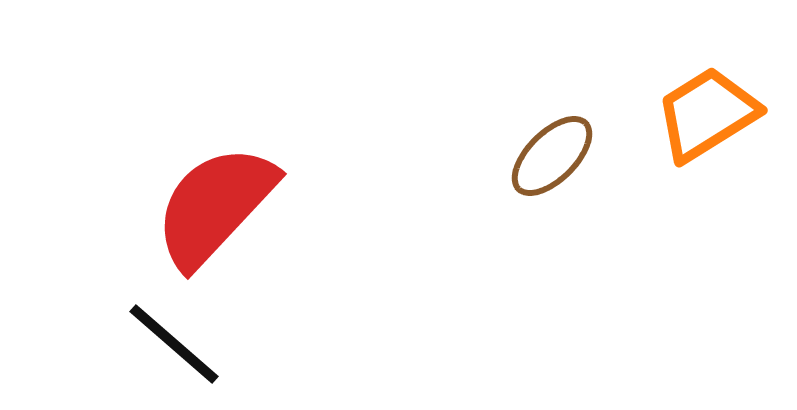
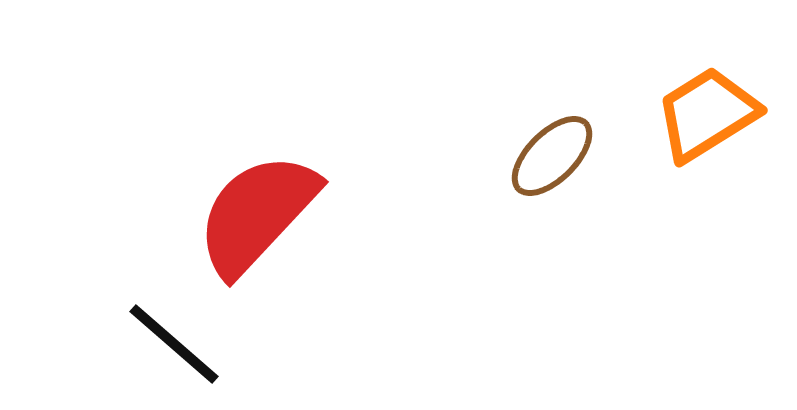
red semicircle: moved 42 px right, 8 px down
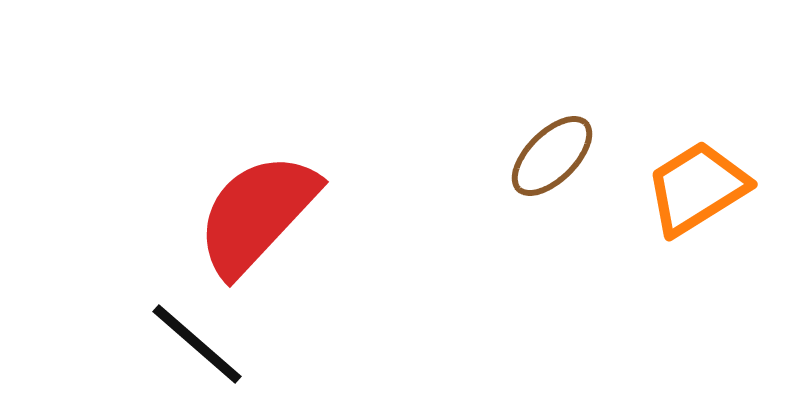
orange trapezoid: moved 10 px left, 74 px down
black line: moved 23 px right
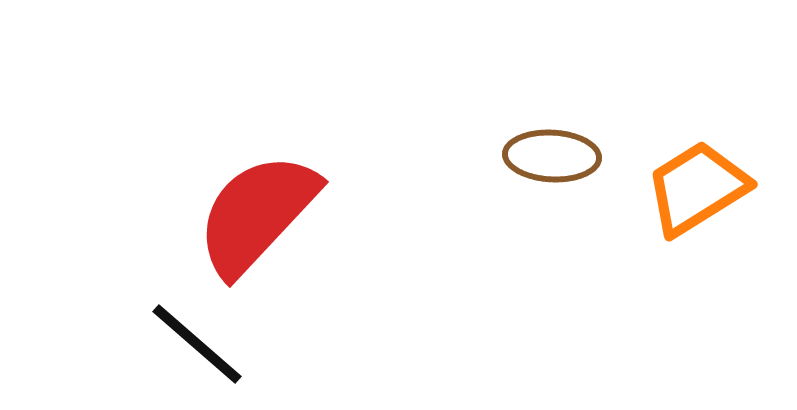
brown ellipse: rotated 48 degrees clockwise
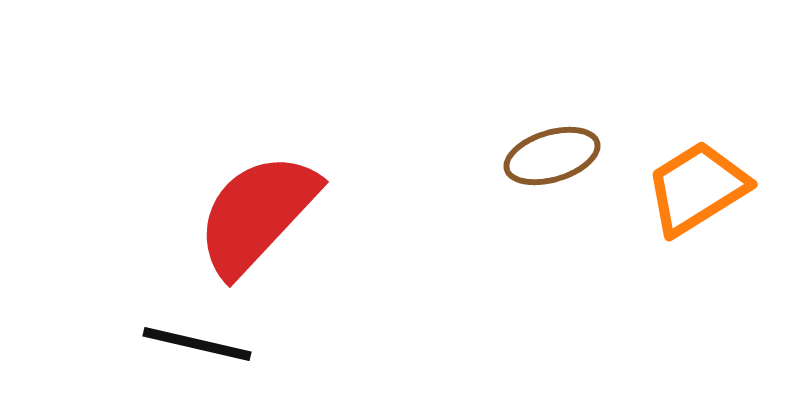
brown ellipse: rotated 20 degrees counterclockwise
black line: rotated 28 degrees counterclockwise
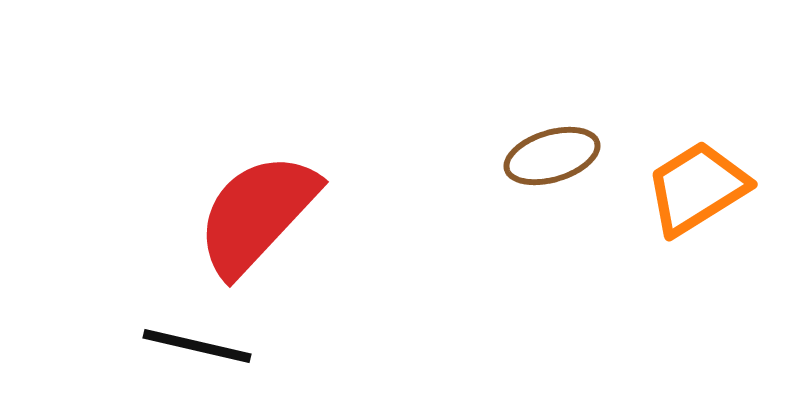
black line: moved 2 px down
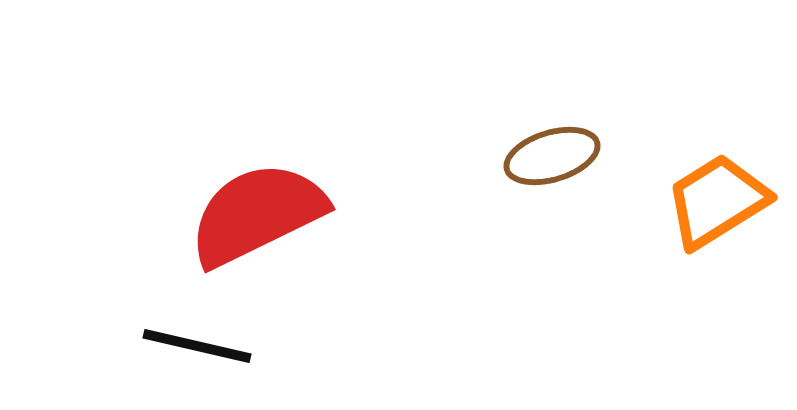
orange trapezoid: moved 20 px right, 13 px down
red semicircle: rotated 21 degrees clockwise
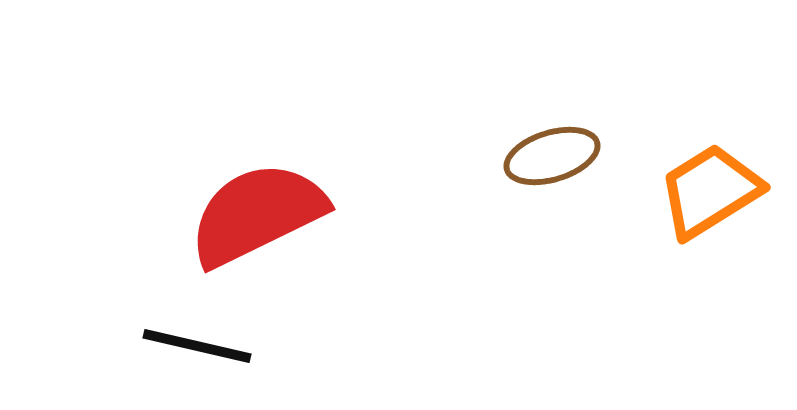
orange trapezoid: moved 7 px left, 10 px up
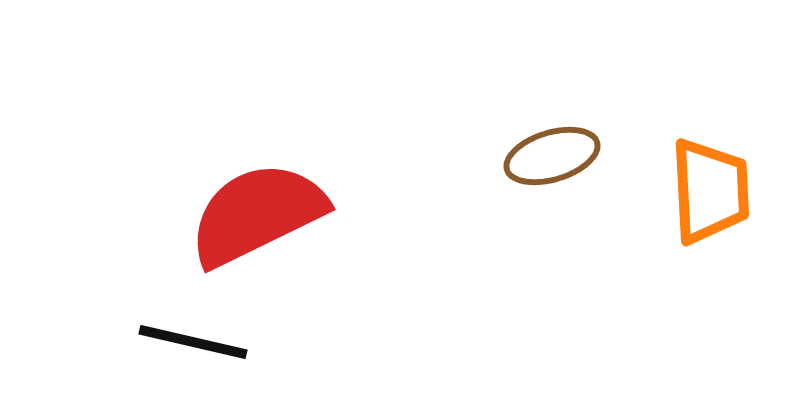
orange trapezoid: rotated 119 degrees clockwise
black line: moved 4 px left, 4 px up
